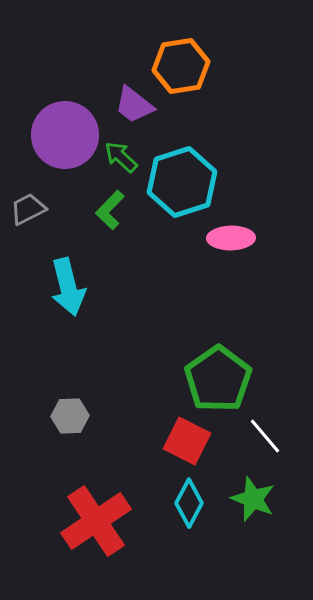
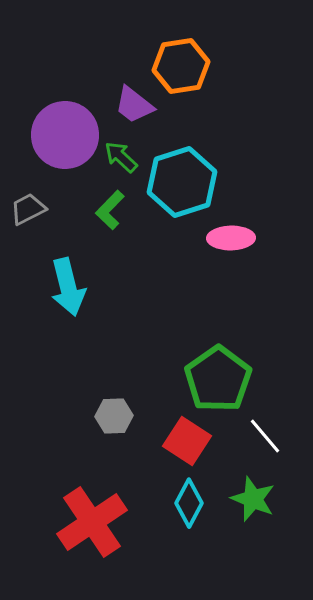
gray hexagon: moved 44 px right
red square: rotated 6 degrees clockwise
red cross: moved 4 px left, 1 px down
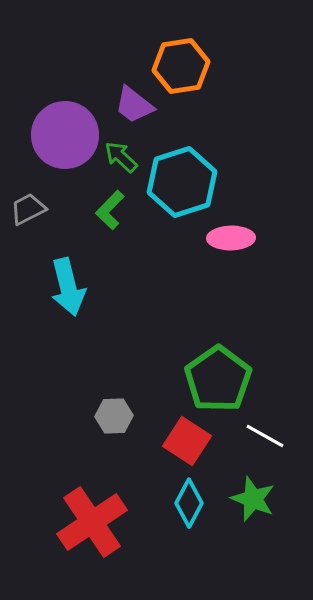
white line: rotated 21 degrees counterclockwise
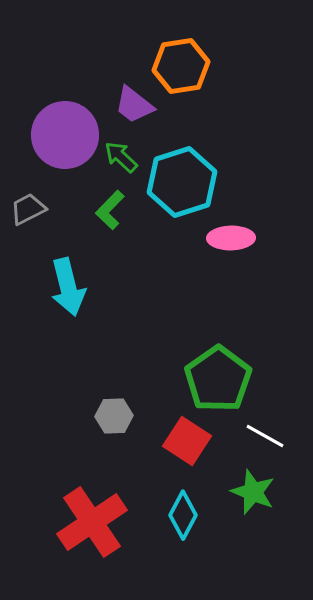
green star: moved 7 px up
cyan diamond: moved 6 px left, 12 px down
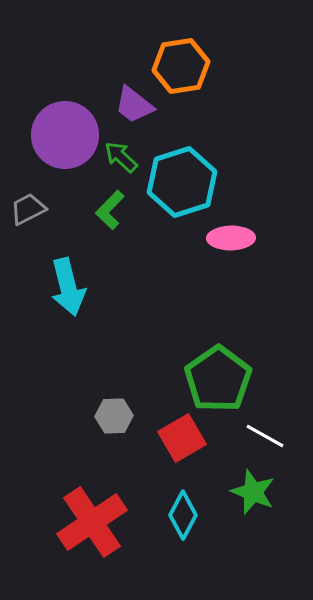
red square: moved 5 px left, 3 px up; rotated 27 degrees clockwise
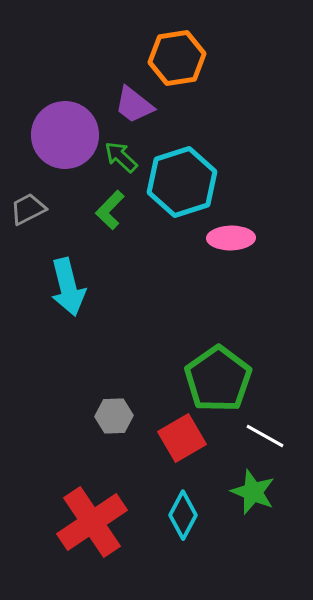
orange hexagon: moved 4 px left, 8 px up
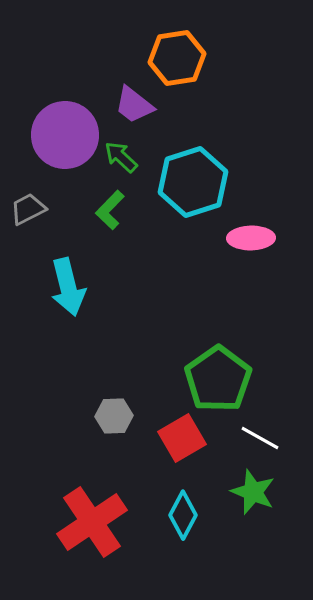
cyan hexagon: moved 11 px right
pink ellipse: moved 20 px right
white line: moved 5 px left, 2 px down
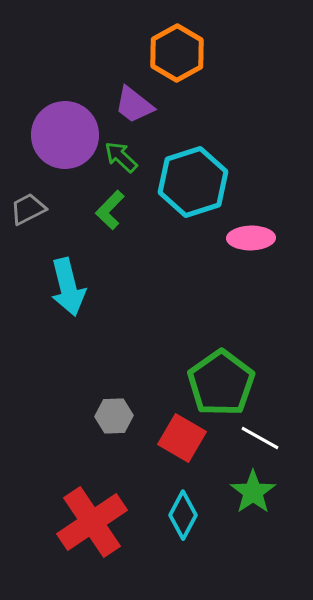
orange hexagon: moved 5 px up; rotated 20 degrees counterclockwise
green pentagon: moved 3 px right, 4 px down
red square: rotated 30 degrees counterclockwise
green star: rotated 15 degrees clockwise
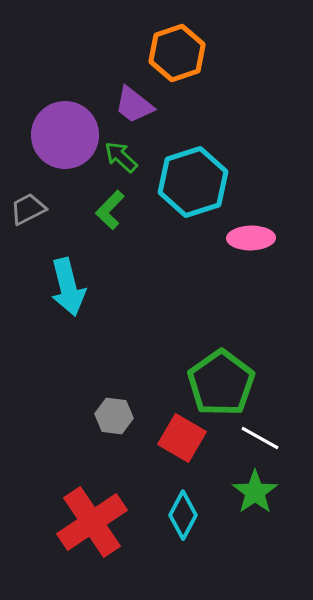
orange hexagon: rotated 10 degrees clockwise
gray hexagon: rotated 9 degrees clockwise
green star: moved 2 px right
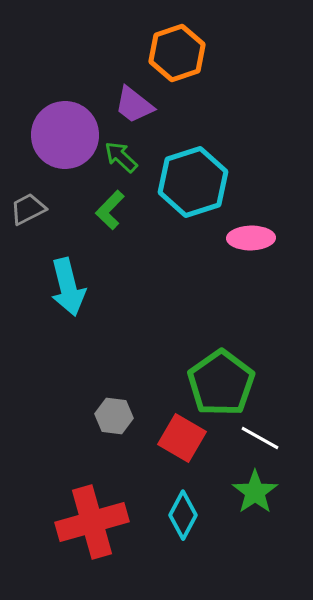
red cross: rotated 18 degrees clockwise
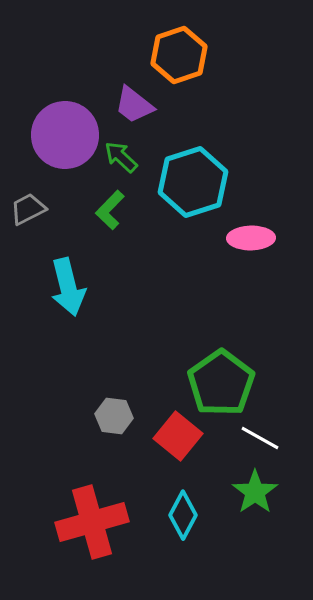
orange hexagon: moved 2 px right, 2 px down
red square: moved 4 px left, 2 px up; rotated 9 degrees clockwise
